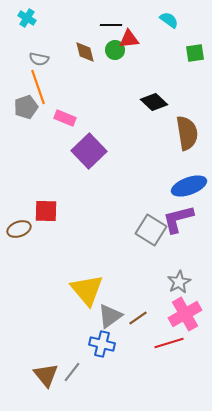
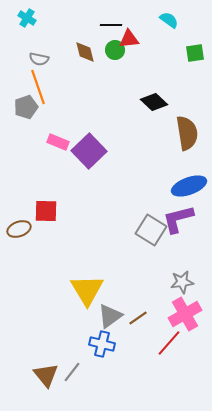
pink rectangle: moved 7 px left, 24 px down
gray star: moved 3 px right; rotated 20 degrees clockwise
yellow triangle: rotated 9 degrees clockwise
red line: rotated 32 degrees counterclockwise
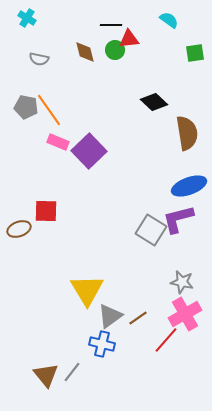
orange line: moved 11 px right, 23 px down; rotated 16 degrees counterclockwise
gray pentagon: rotated 30 degrees clockwise
gray star: rotated 20 degrees clockwise
red line: moved 3 px left, 3 px up
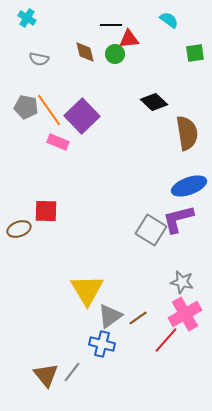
green circle: moved 4 px down
purple square: moved 7 px left, 35 px up
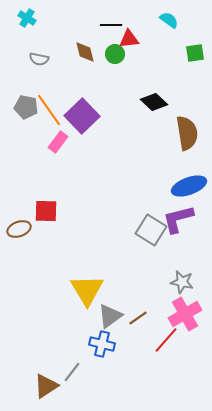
pink rectangle: rotated 75 degrees counterclockwise
brown triangle: moved 11 px down; rotated 36 degrees clockwise
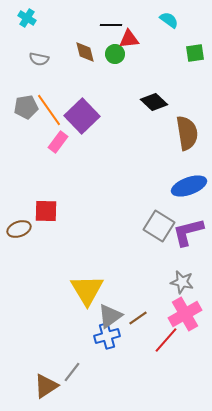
gray pentagon: rotated 20 degrees counterclockwise
purple L-shape: moved 10 px right, 13 px down
gray square: moved 8 px right, 4 px up
blue cross: moved 5 px right, 8 px up; rotated 30 degrees counterclockwise
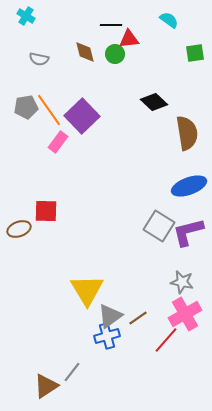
cyan cross: moved 1 px left, 2 px up
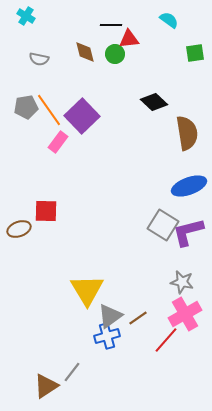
gray square: moved 4 px right, 1 px up
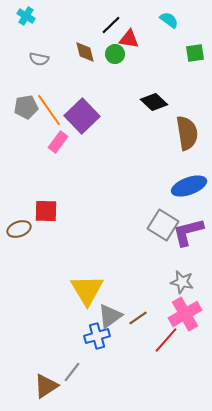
black line: rotated 45 degrees counterclockwise
red triangle: rotated 15 degrees clockwise
blue cross: moved 10 px left
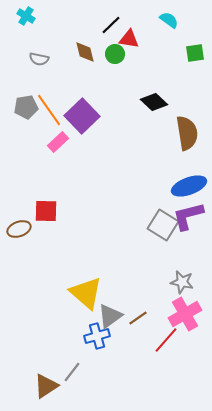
pink rectangle: rotated 10 degrees clockwise
purple L-shape: moved 16 px up
yellow triangle: moved 1 px left, 3 px down; rotated 18 degrees counterclockwise
